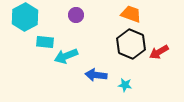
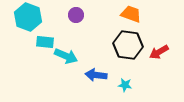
cyan hexagon: moved 3 px right; rotated 12 degrees counterclockwise
black hexagon: moved 3 px left, 1 px down; rotated 16 degrees counterclockwise
cyan arrow: rotated 135 degrees counterclockwise
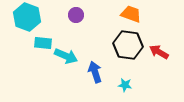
cyan hexagon: moved 1 px left
cyan rectangle: moved 2 px left, 1 px down
red arrow: rotated 60 degrees clockwise
blue arrow: moved 1 px left, 3 px up; rotated 65 degrees clockwise
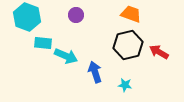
black hexagon: rotated 20 degrees counterclockwise
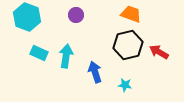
cyan rectangle: moved 4 px left, 10 px down; rotated 18 degrees clockwise
cyan arrow: rotated 105 degrees counterclockwise
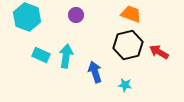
cyan rectangle: moved 2 px right, 2 px down
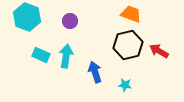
purple circle: moved 6 px left, 6 px down
red arrow: moved 1 px up
